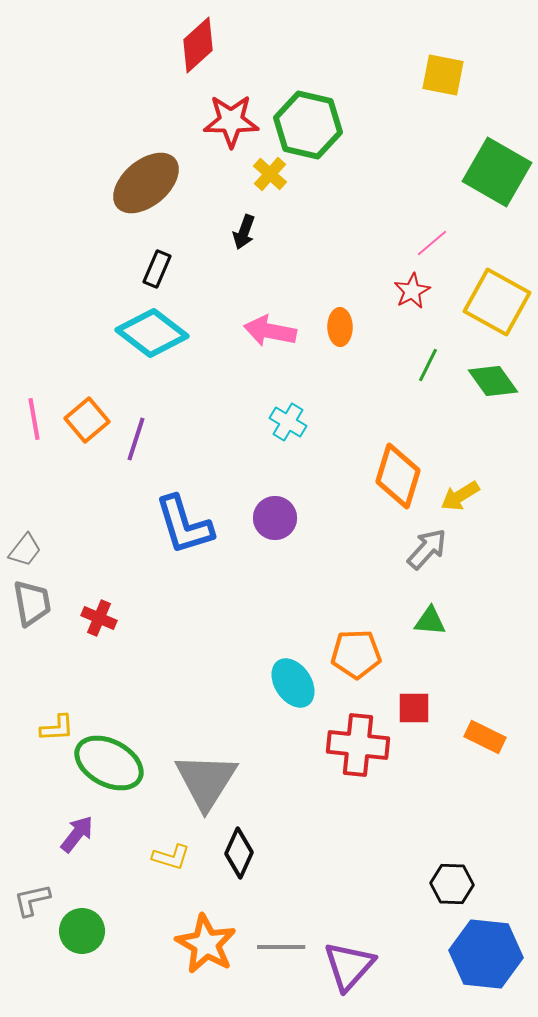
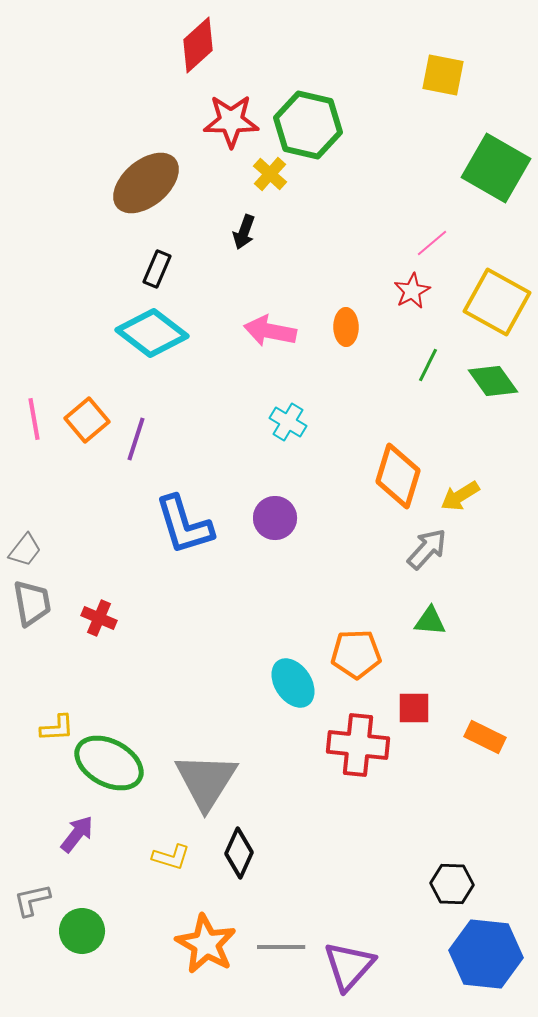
green square at (497, 172): moved 1 px left, 4 px up
orange ellipse at (340, 327): moved 6 px right
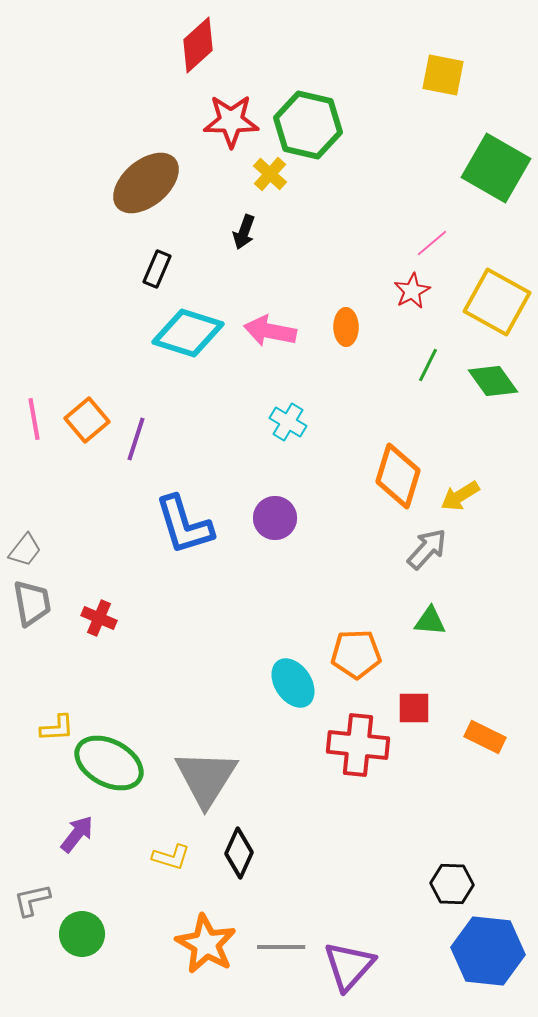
cyan diamond at (152, 333): moved 36 px right; rotated 20 degrees counterclockwise
gray triangle at (206, 781): moved 3 px up
green circle at (82, 931): moved 3 px down
blue hexagon at (486, 954): moved 2 px right, 3 px up
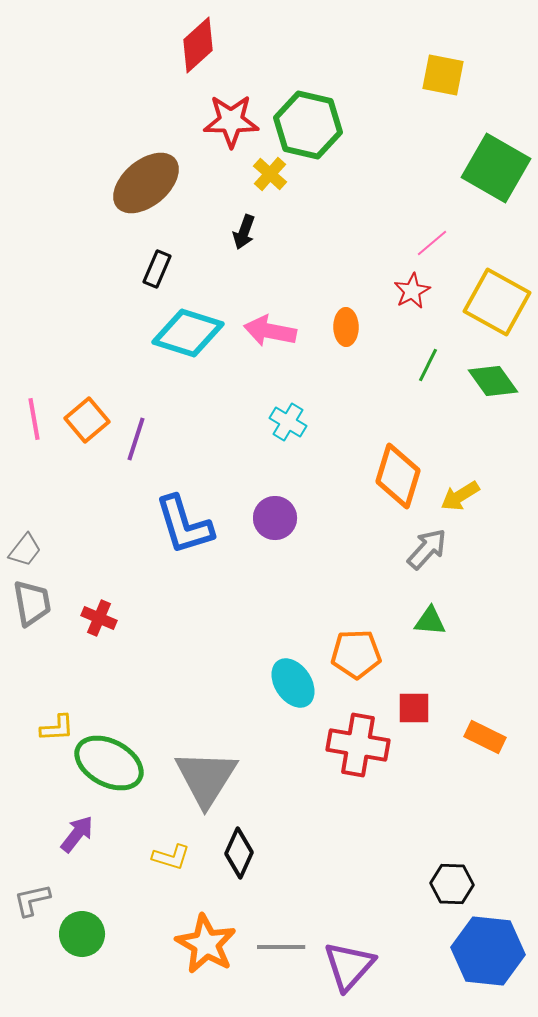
red cross at (358, 745): rotated 4 degrees clockwise
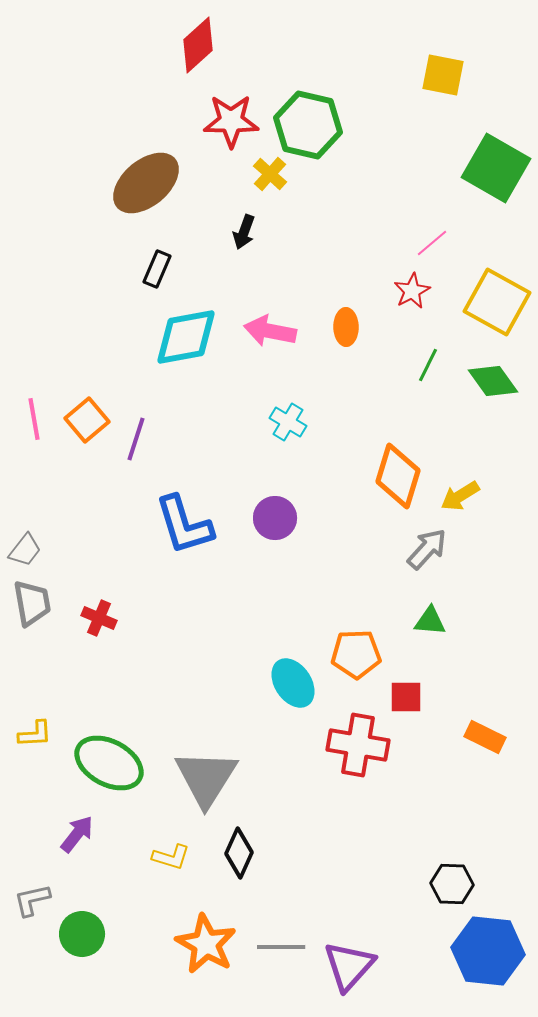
cyan diamond at (188, 333): moved 2 px left, 4 px down; rotated 28 degrees counterclockwise
red square at (414, 708): moved 8 px left, 11 px up
yellow L-shape at (57, 728): moved 22 px left, 6 px down
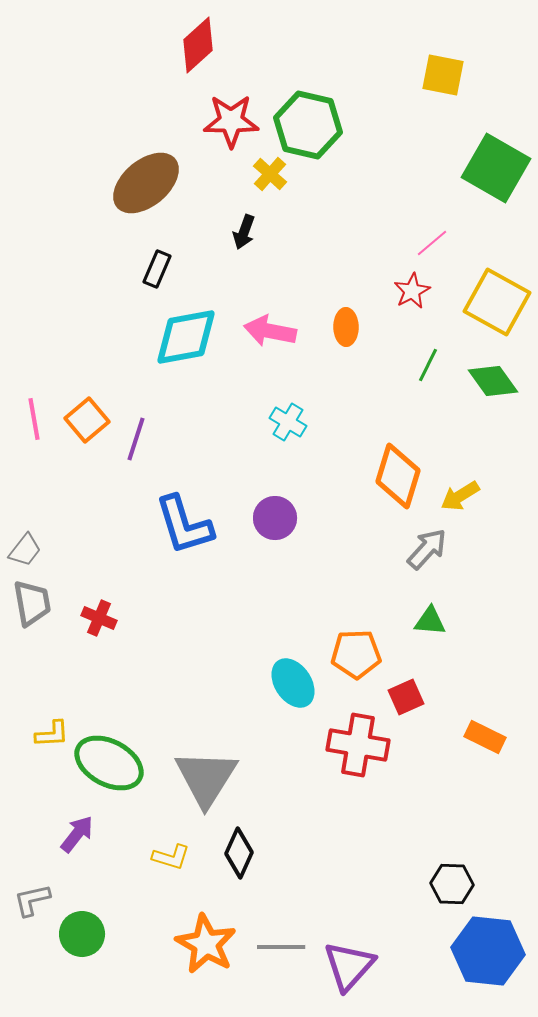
red square at (406, 697): rotated 24 degrees counterclockwise
yellow L-shape at (35, 734): moved 17 px right
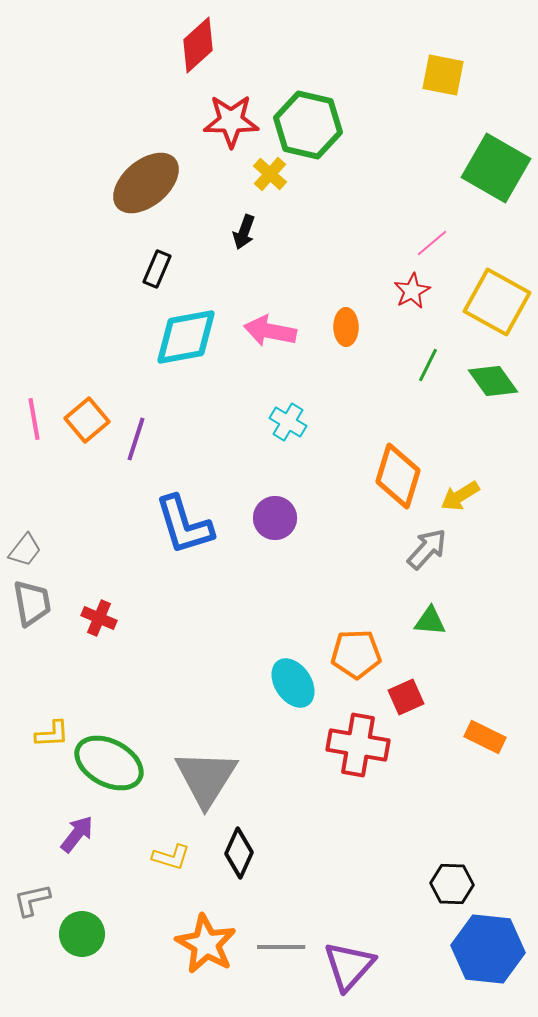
blue hexagon at (488, 951): moved 2 px up
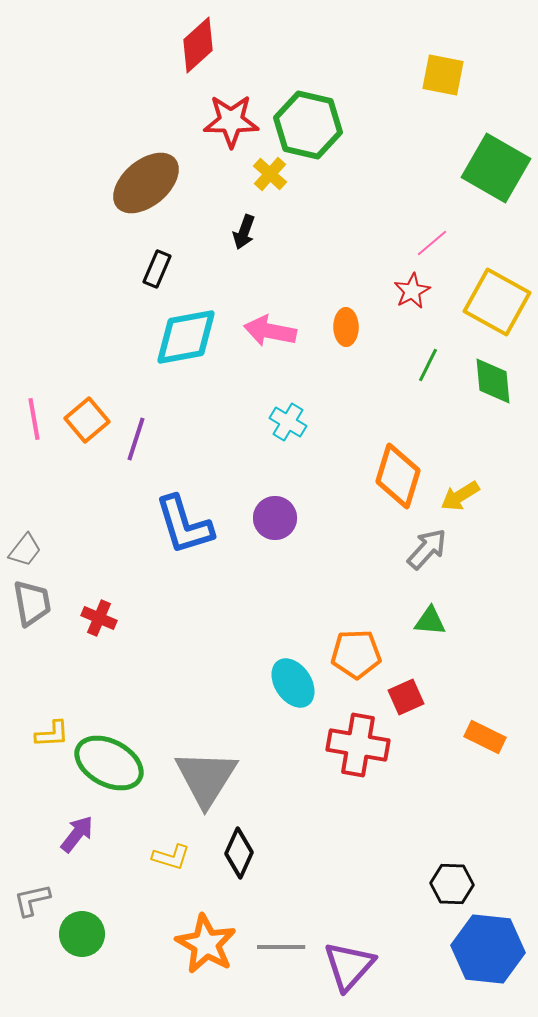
green diamond at (493, 381): rotated 30 degrees clockwise
